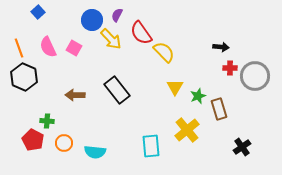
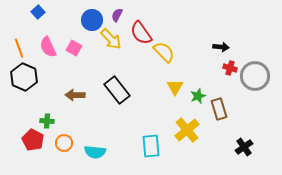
red cross: rotated 16 degrees clockwise
black cross: moved 2 px right
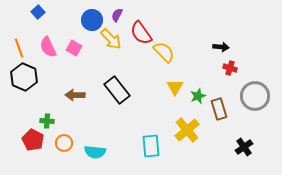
gray circle: moved 20 px down
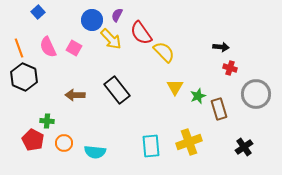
gray circle: moved 1 px right, 2 px up
yellow cross: moved 2 px right, 12 px down; rotated 20 degrees clockwise
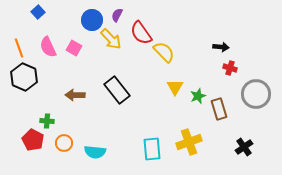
cyan rectangle: moved 1 px right, 3 px down
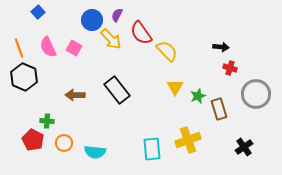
yellow semicircle: moved 3 px right, 1 px up
yellow cross: moved 1 px left, 2 px up
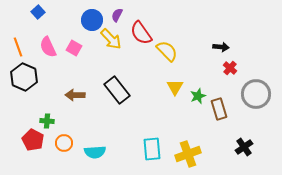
orange line: moved 1 px left, 1 px up
red cross: rotated 24 degrees clockwise
yellow cross: moved 14 px down
cyan semicircle: rotated 10 degrees counterclockwise
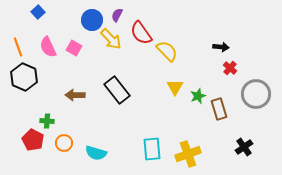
cyan semicircle: moved 1 px right, 1 px down; rotated 20 degrees clockwise
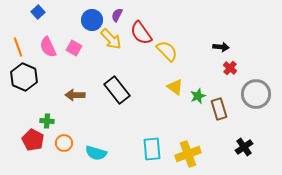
yellow triangle: rotated 24 degrees counterclockwise
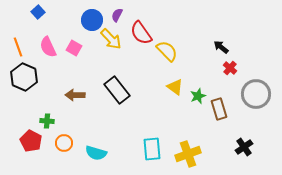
black arrow: rotated 147 degrees counterclockwise
red pentagon: moved 2 px left, 1 px down
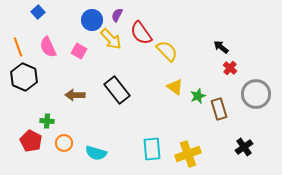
pink square: moved 5 px right, 3 px down
